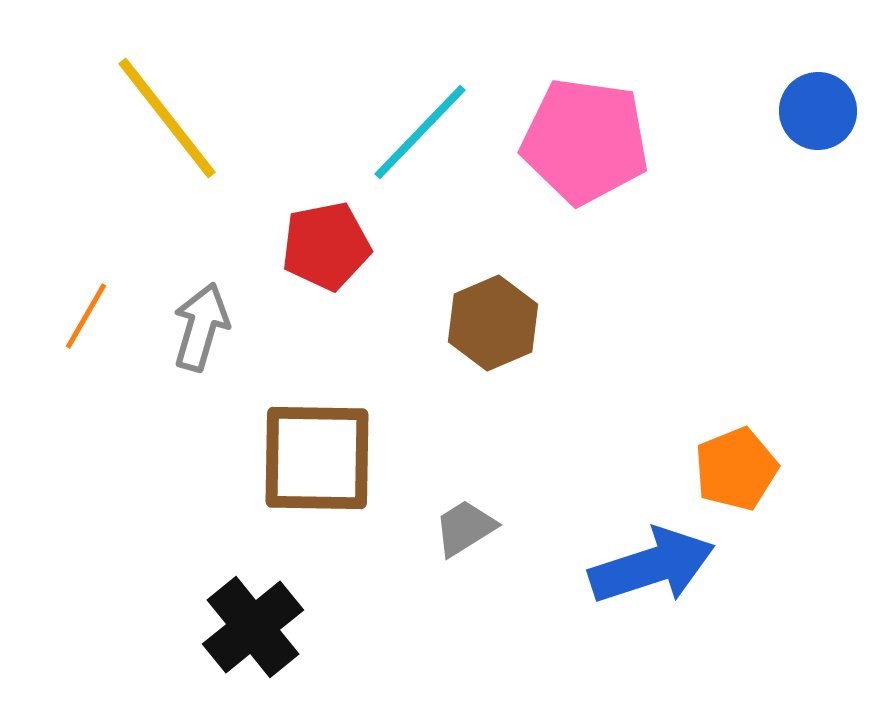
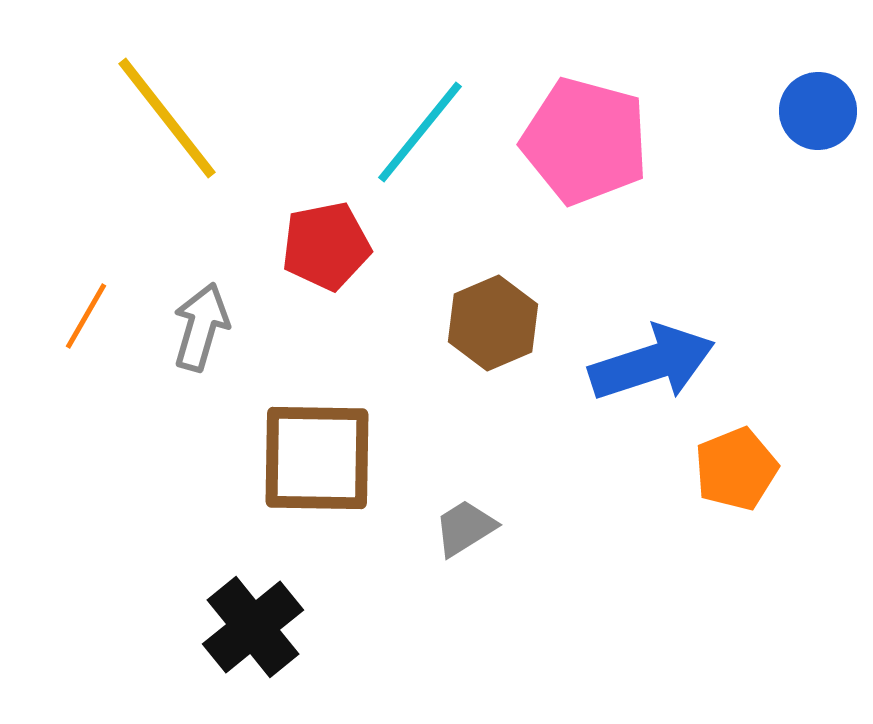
cyan line: rotated 5 degrees counterclockwise
pink pentagon: rotated 7 degrees clockwise
blue arrow: moved 203 px up
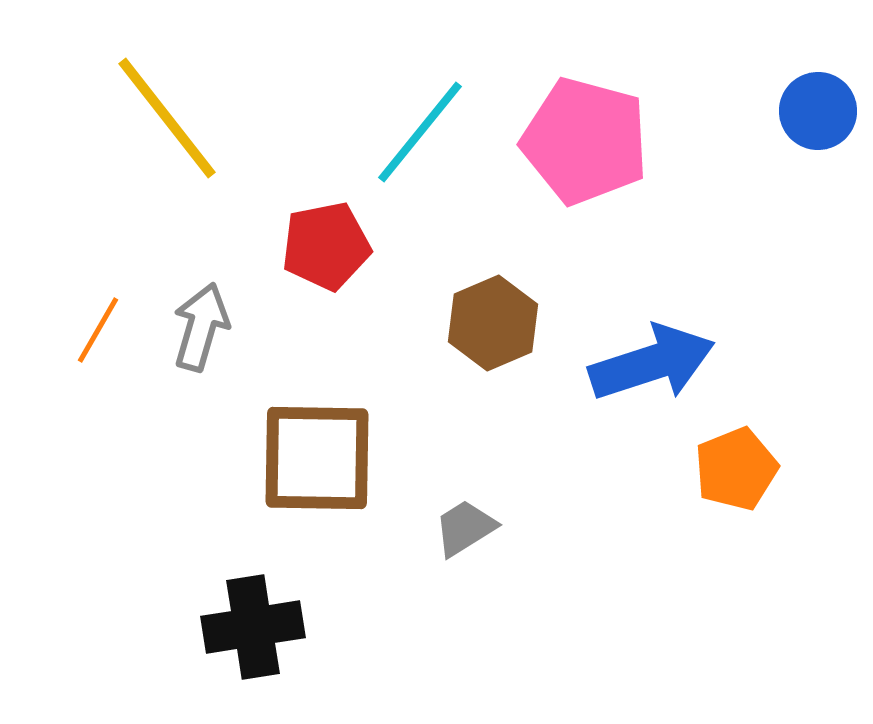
orange line: moved 12 px right, 14 px down
black cross: rotated 30 degrees clockwise
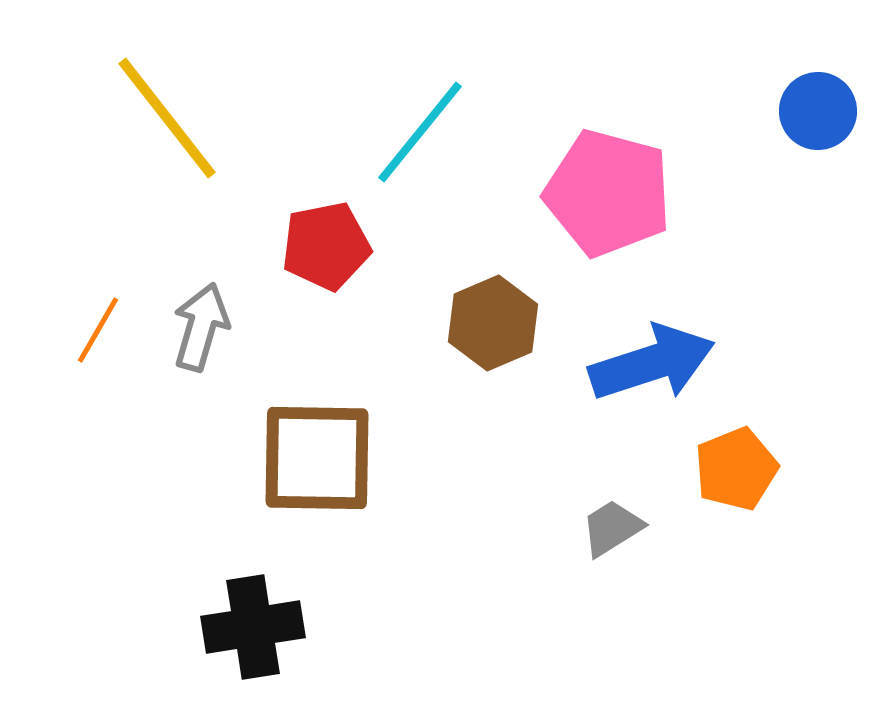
pink pentagon: moved 23 px right, 52 px down
gray trapezoid: moved 147 px right
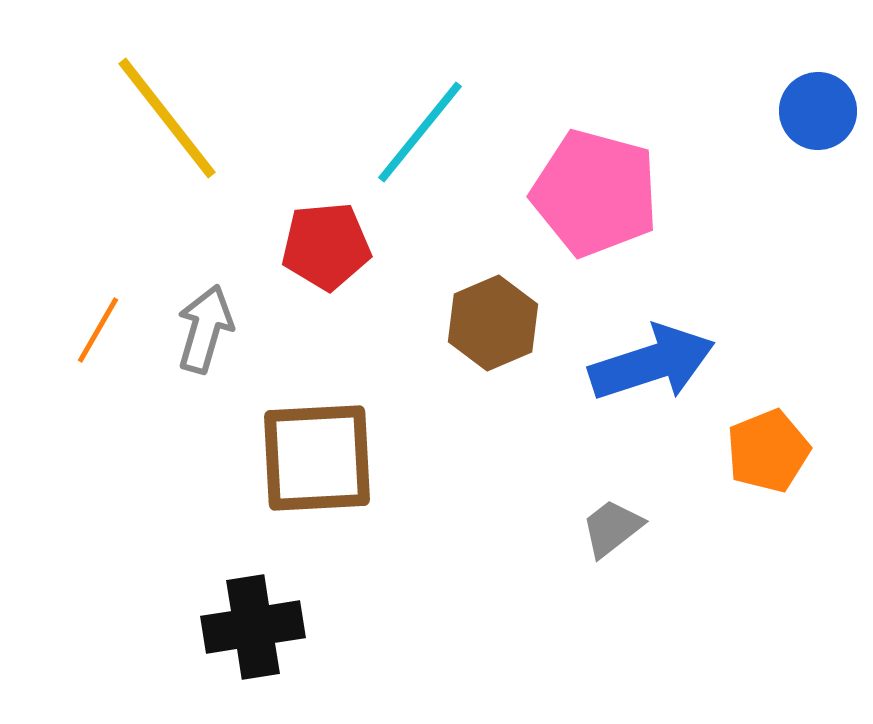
pink pentagon: moved 13 px left
red pentagon: rotated 6 degrees clockwise
gray arrow: moved 4 px right, 2 px down
brown square: rotated 4 degrees counterclockwise
orange pentagon: moved 32 px right, 18 px up
gray trapezoid: rotated 6 degrees counterclockwise
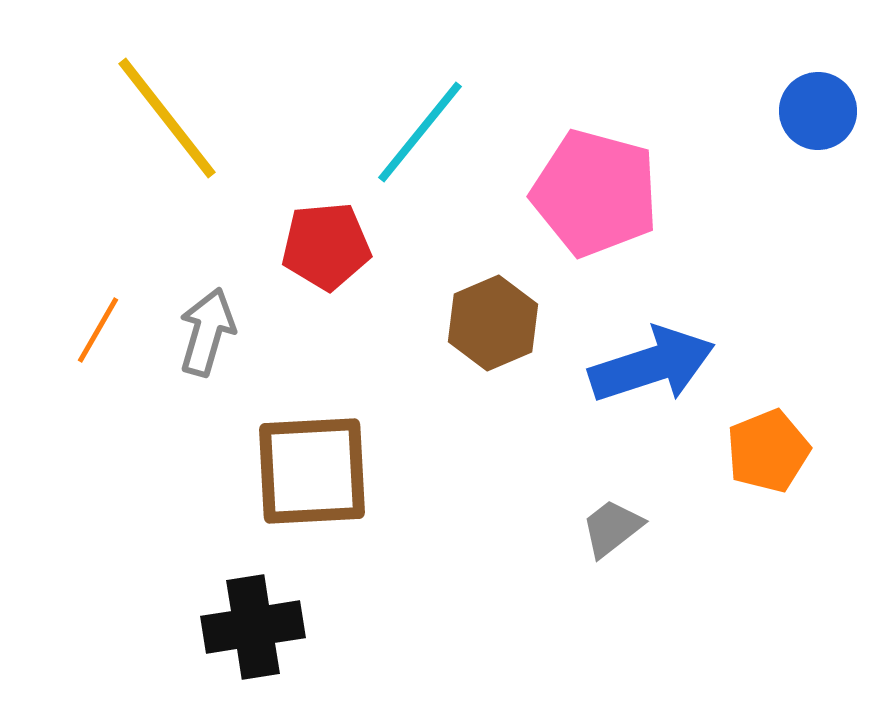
gray arrow: moved 2 px right, 3 px down
blue arrow: moved 2 px down
brown square: moved 5 px left, 13 px down
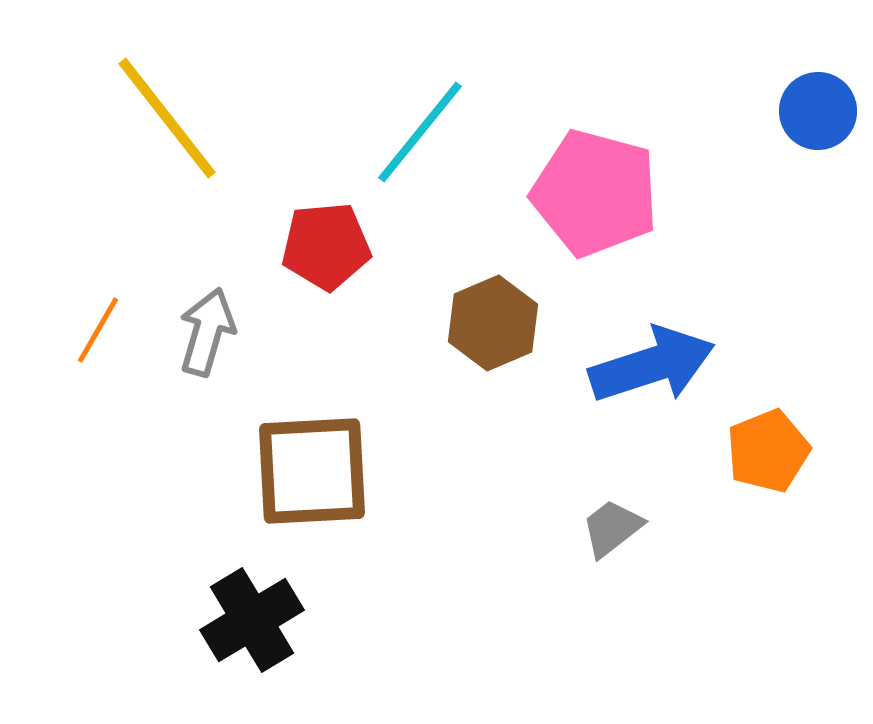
black cross: moved 1 px left, 7 px up; rotated 22 degrees counterclockwise
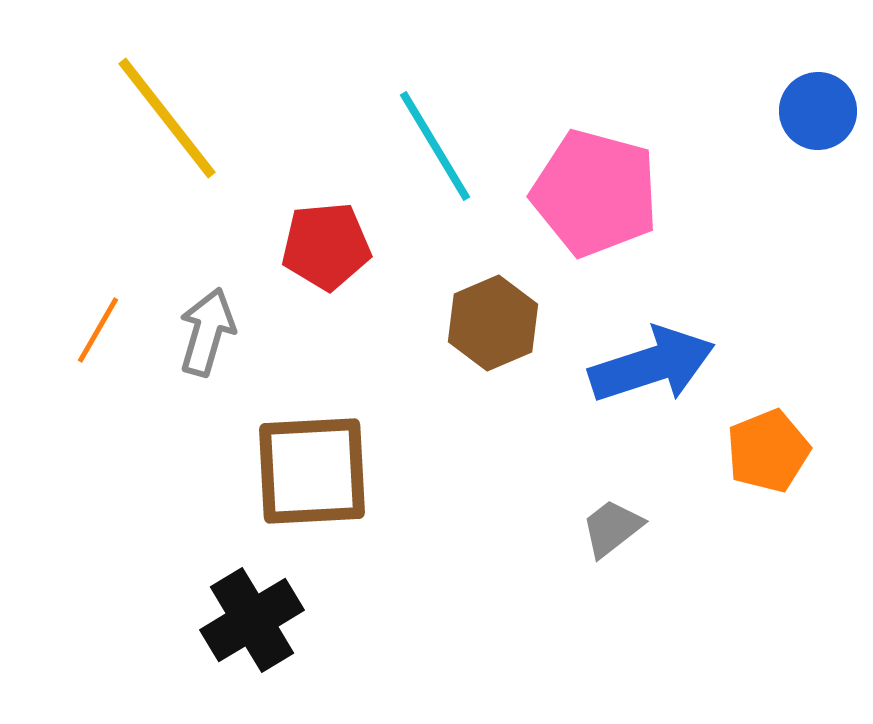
cyan line: moved 15 px right, 14 px down; rotated 70 degrees counterclockwise
